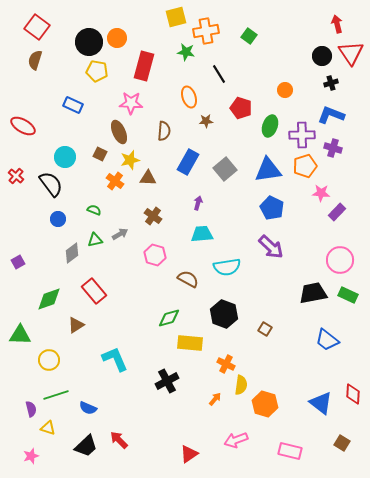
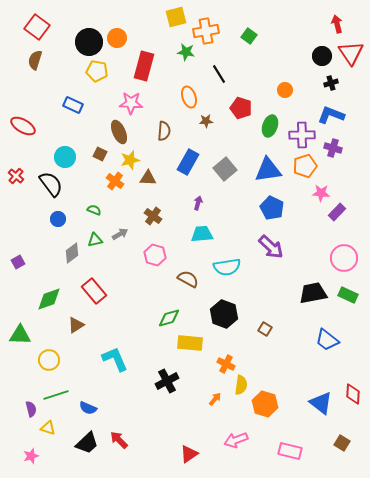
pink circle at (340, 260): moved 4 px right, 2 px up
black trapezoid at (86, 446): moved 1 px right, 3 px up
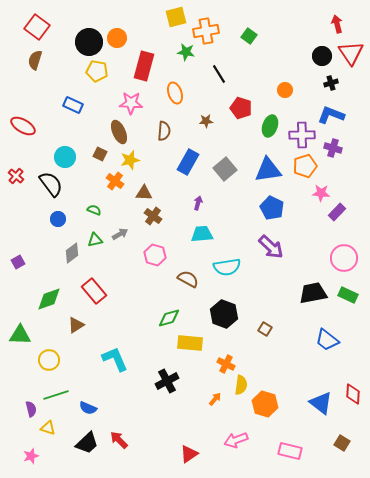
orange ellipse at (189, 97): moved 14 px left, 4 px up
brown triangle at (148, 178): moved 4 px left, 15 px down
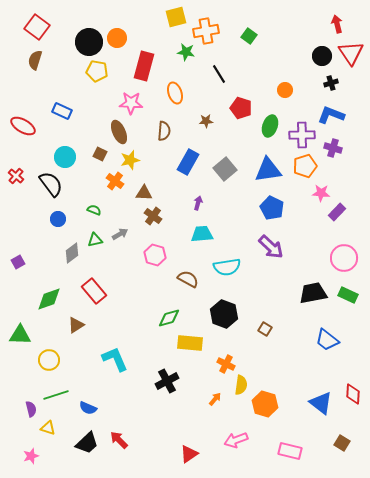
blue rectangle at (73, 105): moved 11 px left, 6 px down
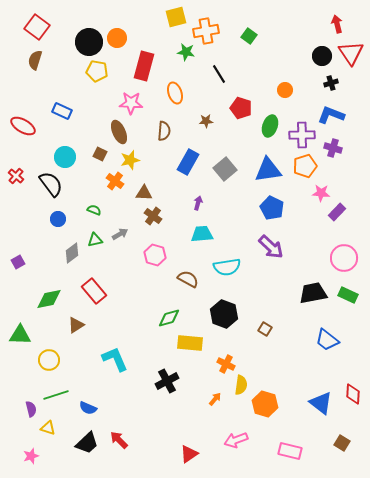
green diamond at (49, 299): rotated 8 degrees clockwise
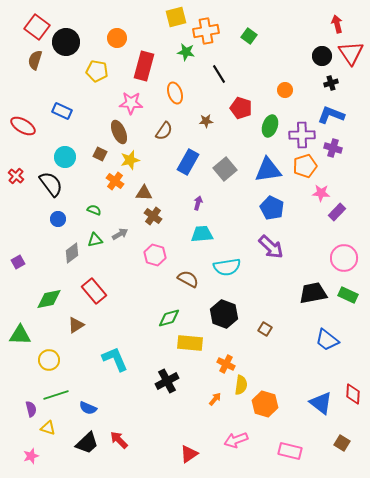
black circle at (89, 42): moved 23 px left
brown semicircle at (164, 131): rotated 30 degrees clockwise
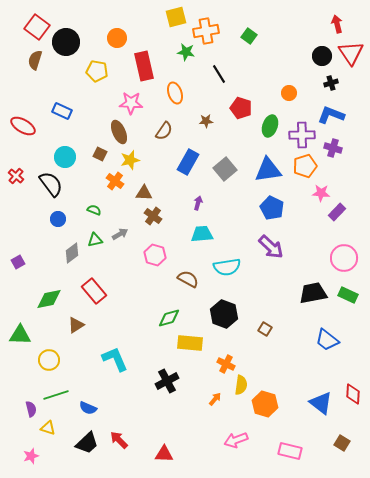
red rectangle at (144, 66): rotated 28 degrees counterclockwise
orange circle at (285, 90): moved 4 px right, 3 px down
red triangle at (189, 454): moved 25 px left; rotated 36 degrees clockwise
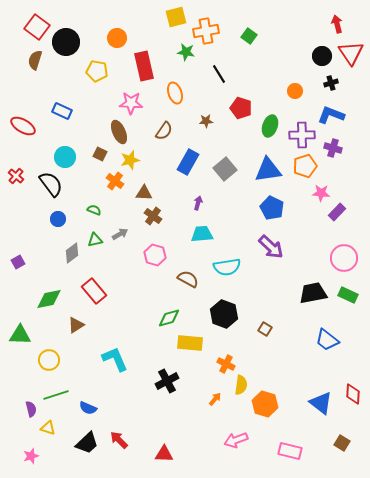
orange circle at (289, 93): moved 6 px right, 2 px up
